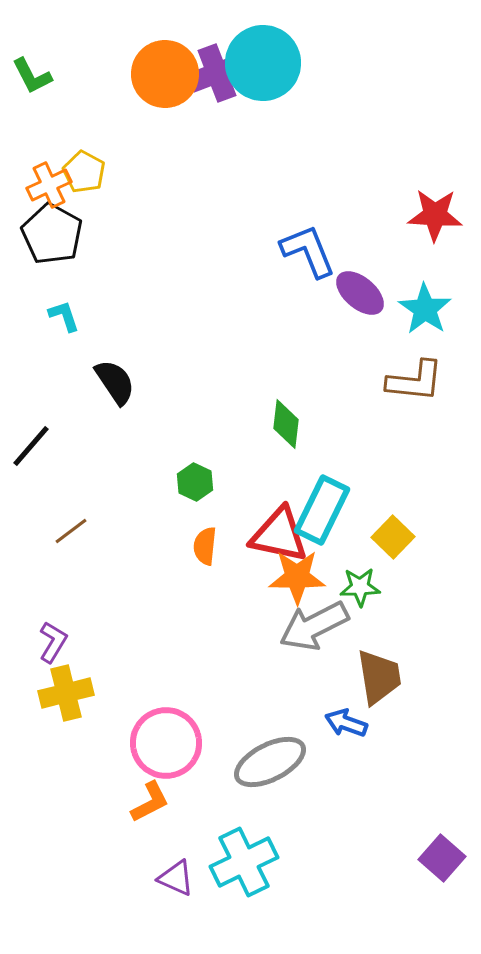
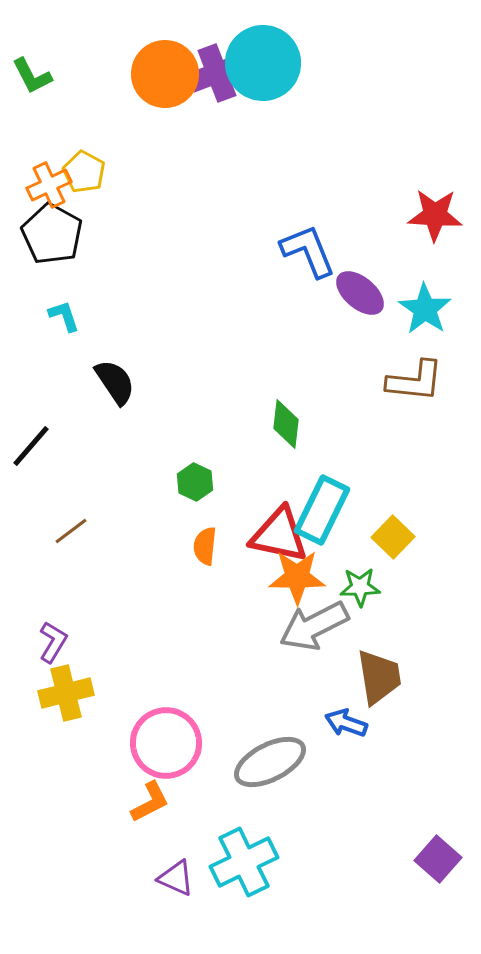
purple square: moved 4 px left, 1 px down
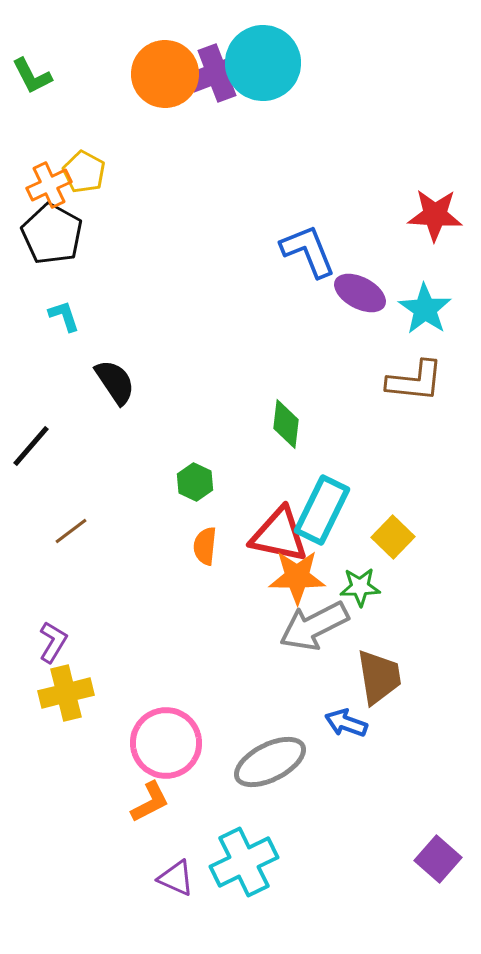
purple ellipse: rotated 12 degrees counterclockwise
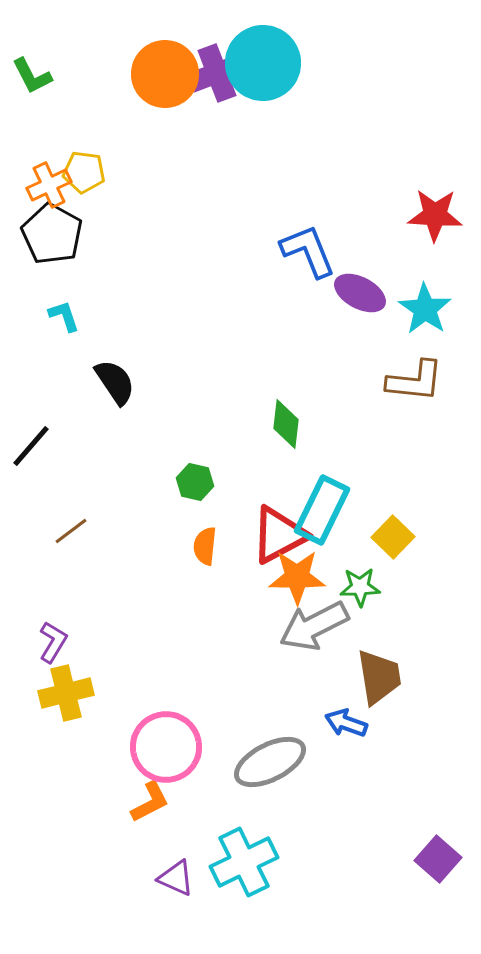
yellow pentagon: rotated 21 degrees counterclockwise
green hexagon: rotated 12 degrees counterclockwise
red triangle: rotated 40 degrees counterclockwise
pink circle: moved 4 px down
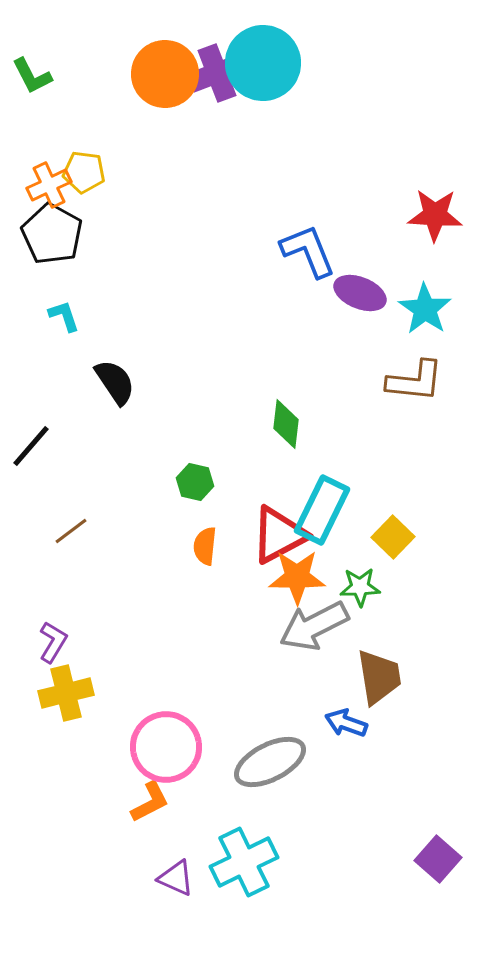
purple ellipse: rotated 6 degrees counterclockwise
